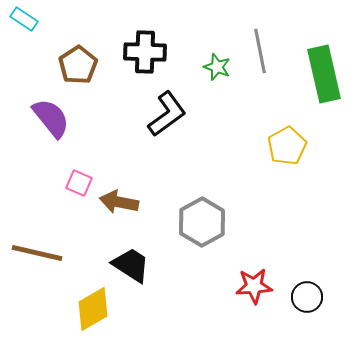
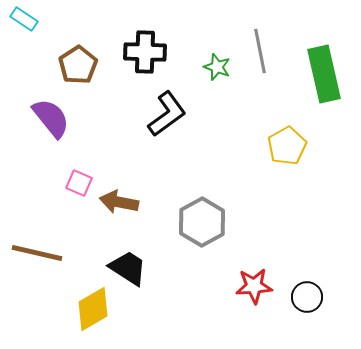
black trapezoid: moved 3 px left, 3 px down
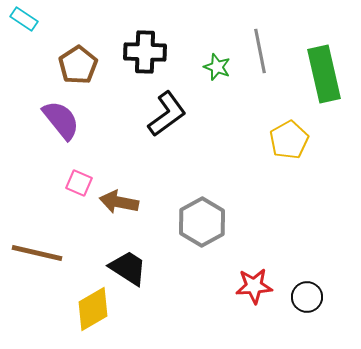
purple semicircle: moved 10 px right, 2 px down
yellow pentagon: moved 2 px right, 6 px up
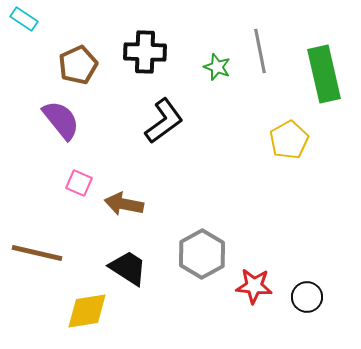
brown pentagon: rotated 9 degrees clockwise
black L-shape: moved 3 px left, 7 px down
brown arrow: moved 5 px right, 2 px down
gray hexagon: moved 32 px down
red star: rotated 9 degrees clockwise
yellow diamond: moved 6 px left, 2 px down; rotated 21 degrees clockwise
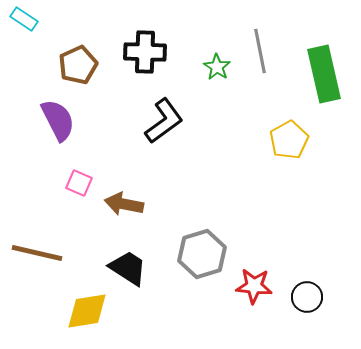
green star: rotated 12 degrees clockwise
purple semicircle: moved 3 px left; rotated 12 degrees clockwise
gray hexagon: rotated 12 degrees clockwise
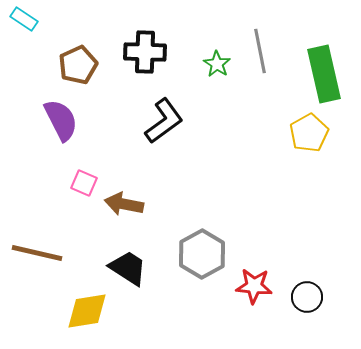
green star: moved 3 px up
purple semicircle: moved 3 px right
yellow pentagon: moved 20 px right, 7 px up
pink square: moved 5 px right
gray hexagon: rotated 12 degrees counterclockwise
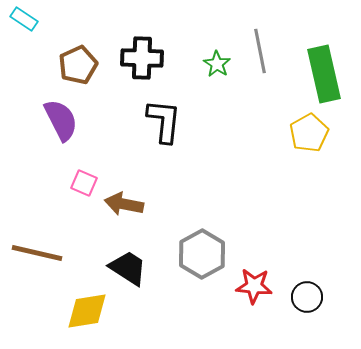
black cross: moved 3 px left, 6 px down
black L-shape: rotated 48 degrees counterclockwise
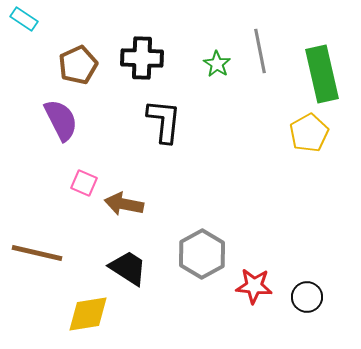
green rectangle: moved 2 px left
yellow diamond: moved 1 px right, 3 px down
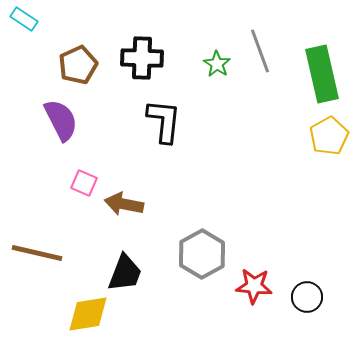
gray line: rotated 9 degrees counterclockwise
yellow pentagon: moved 20 px right, 3 px down
black trapezoid: moved 3 px left, 5 px down; rotated 78 degrees clockwise
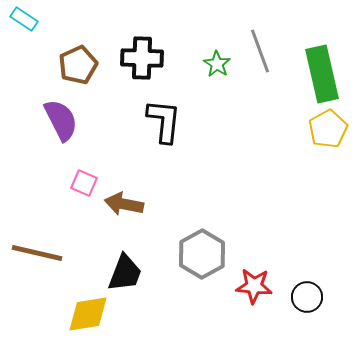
yellow pentagon: moved 1 px left, 7 px up
